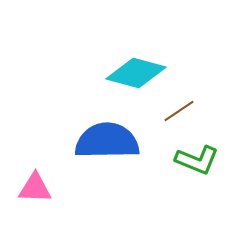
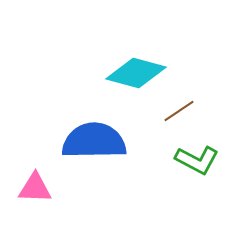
blue semicircle: moved 13 px left
green L-shape: rotated 6 degrees clockwise
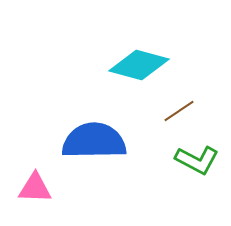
cyan diamond: moved 3 px right, 8 px up
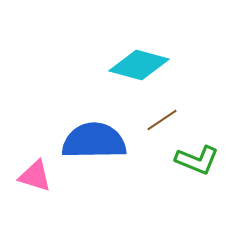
brown line: moved 17 px left, 9 px down
green L-shape: rotated 6 degrees counterclockwise
pink triangle: moved 12 px up; rotated 15 degrees clockwise
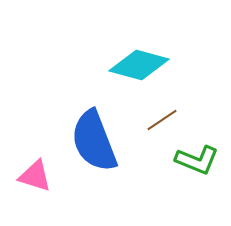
blue semicircle: rotated 110 degrees counterclockwise
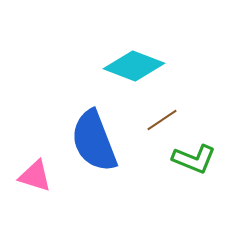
cyan diamond: moved 5 px left, 1 px down; rotated 6 degrees clockwise
green L-shape: moved 3 px left, 1 px up
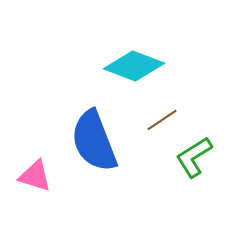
green L-shape: moved 2 px up; rotated 126 degrees clockwise
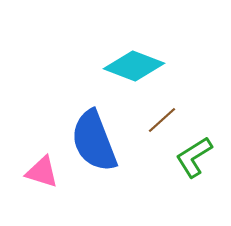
brown line: rotated 8 degrees counterclockwise
pink triangle: moved 7 px right, 4 px up
